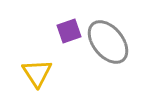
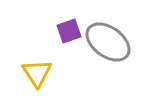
gray ellipse: rotated 15 degrees counterclockwise
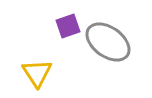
purple square: moved 1 px left, 5 px up
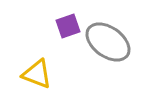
yellow triangle: moved 1 px down; rotated 36 degrees counterclockwise
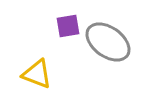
purple square: rotated 10 degrees clockwise
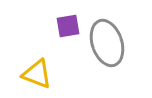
gray ellipse: moved 1 px left, 1 px down; rotated 36 degrees clockwise
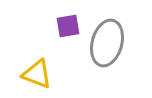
gray ellipse: rotated 33 degrees clockwise
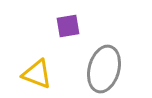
gray ellipse: moved 3 px left, 26 px down
